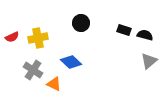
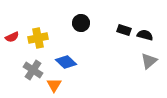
blue diamond: moved 5 px left
orange triangle: moved 1 px down; rotated 35 degrees clockwise
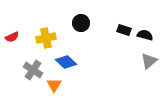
yellow cross: moved 8 px right
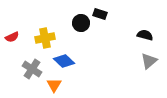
black rectangle: moved 24 px left, 16 px up
yellow cross: moved 1 px left
blue diamond: moved 2 px left, 1 px up
gray cross: moved 1 px left, 1 px up
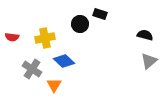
black circle: moved 1 px left, 1 px down
red semicircle: rotated 32 degrees clockwise
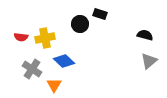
red semicircle: moved 9 px right
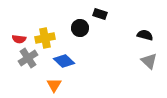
black circle: moved 4 px down
red semicircle: moved 2 px left, 2 px down
gray triangle: rotated 36 degrees counterclockwise
gray cross: moved 4 px left, 11 px up; rotated 24 degrees clockwise
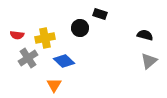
red semicircle: moved 2 px left, 4 px up
gray triangle: rotated 36 degrees clockwise
